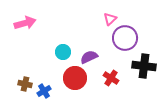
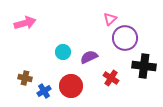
red circle: moved 4 px left, 8 px down
brown cross: moved 6 px up
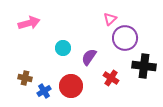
pink arrow: moved 4 px right
cyan circle: moved 4 px up
purple semicircle: rotated 30 degrees counterclockwise
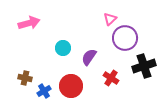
black cross: rotated 25 degrees counterclockwise
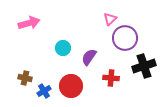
red cross: rotated 28 degrees counterclockwise
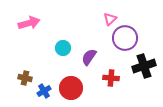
red circle: moved 2 px down
